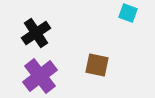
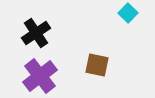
cyan square: rotated 24 degrees clockwise
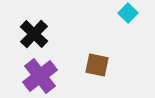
black cross: moved 2 px left, 1 px down; rotated 12 degrees counterclockwise
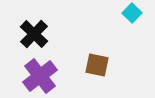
cyan square: moved 4 px right
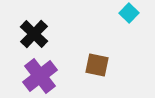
cyan square: moved 3 px left
